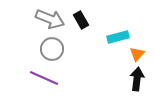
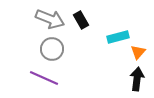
orange triangle: moved 1 px right, 2 px up
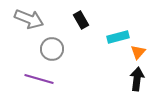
gray arrow: moved 21 px left
purple line: moved 5 px left, 1 px down; rotated 8 degrees counterclockwise
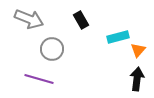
orange triangle: moved 2 px up
